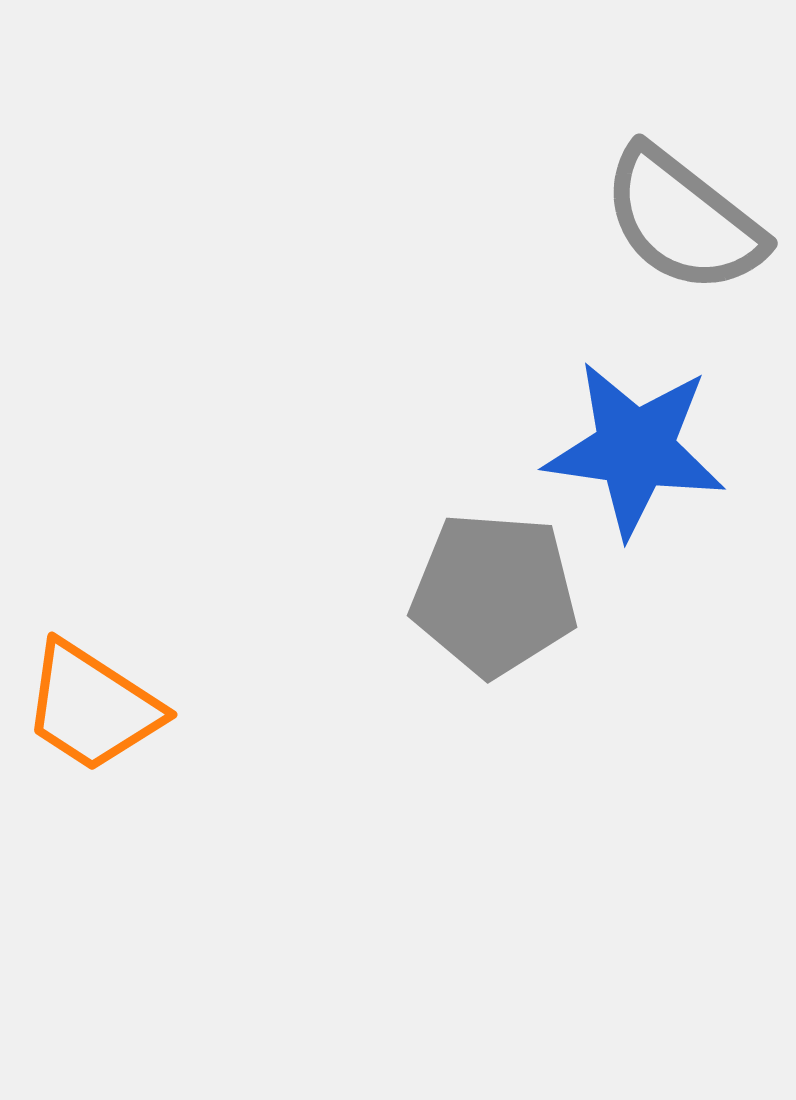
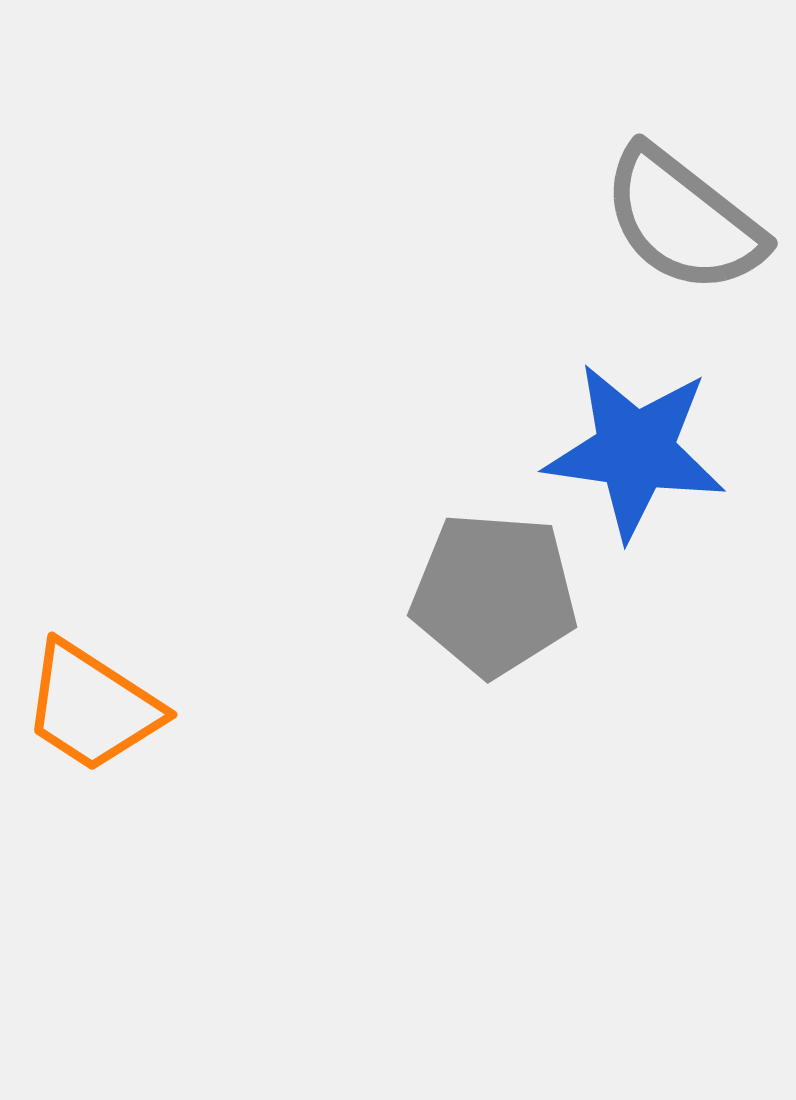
blue star: moved 2 px down
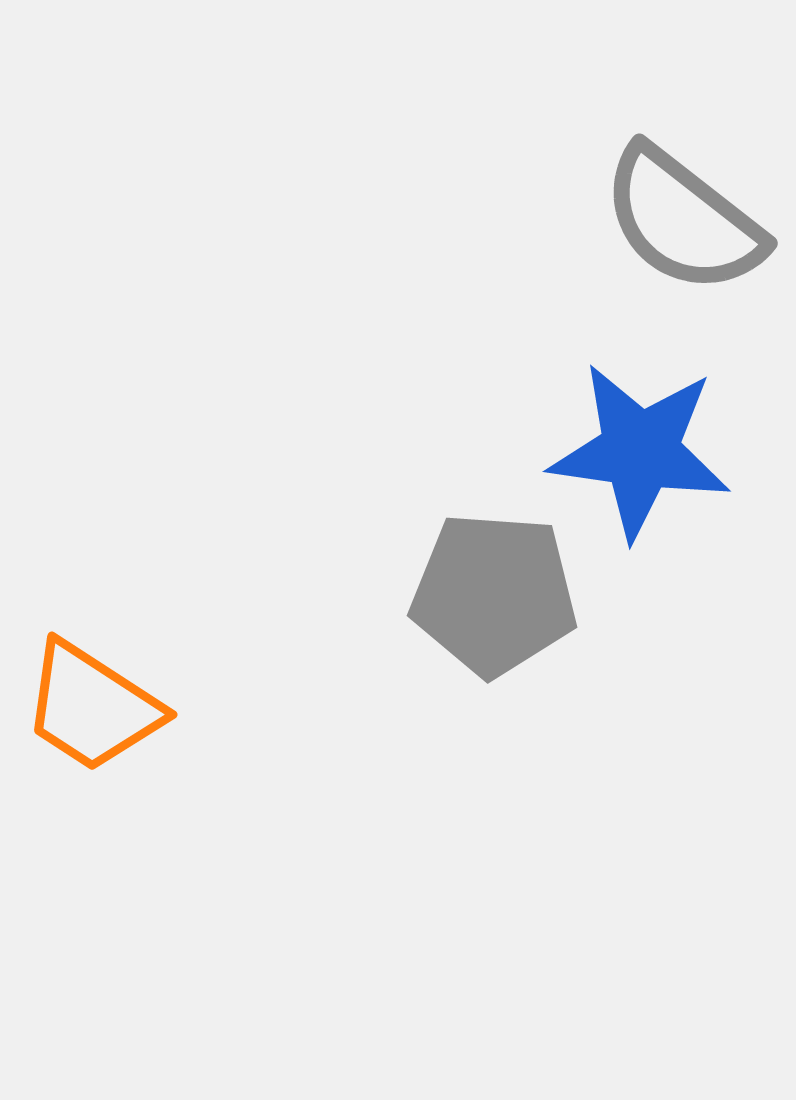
blue star: moved 5 px right
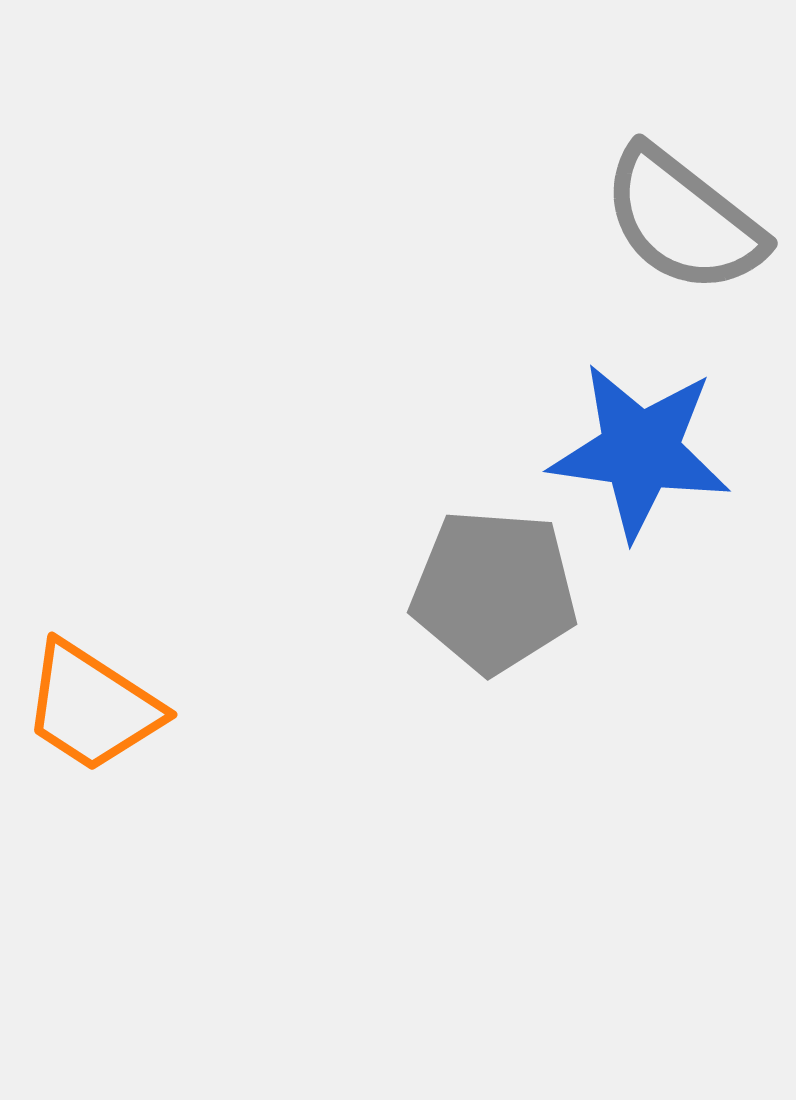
gray pentagon: moved 3 px up
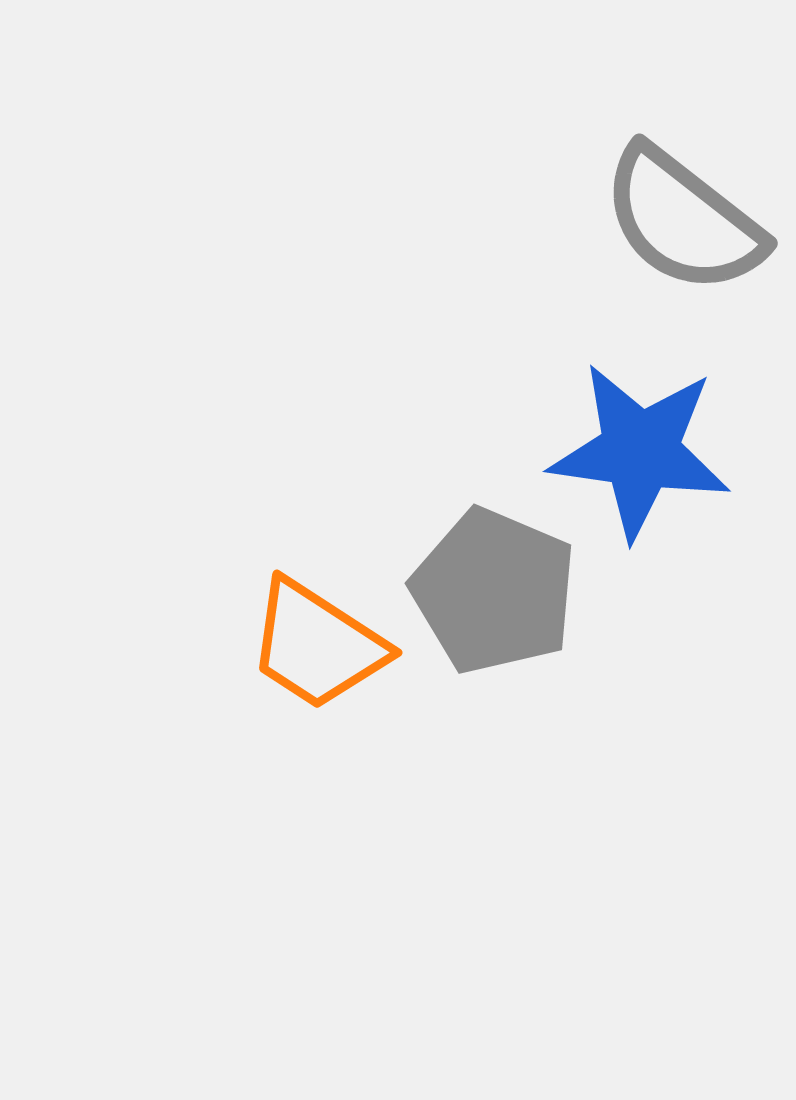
gray pentagon: rotated 19 degrees clockwise
orange trapezoid: moved 225 px right, 62 px up
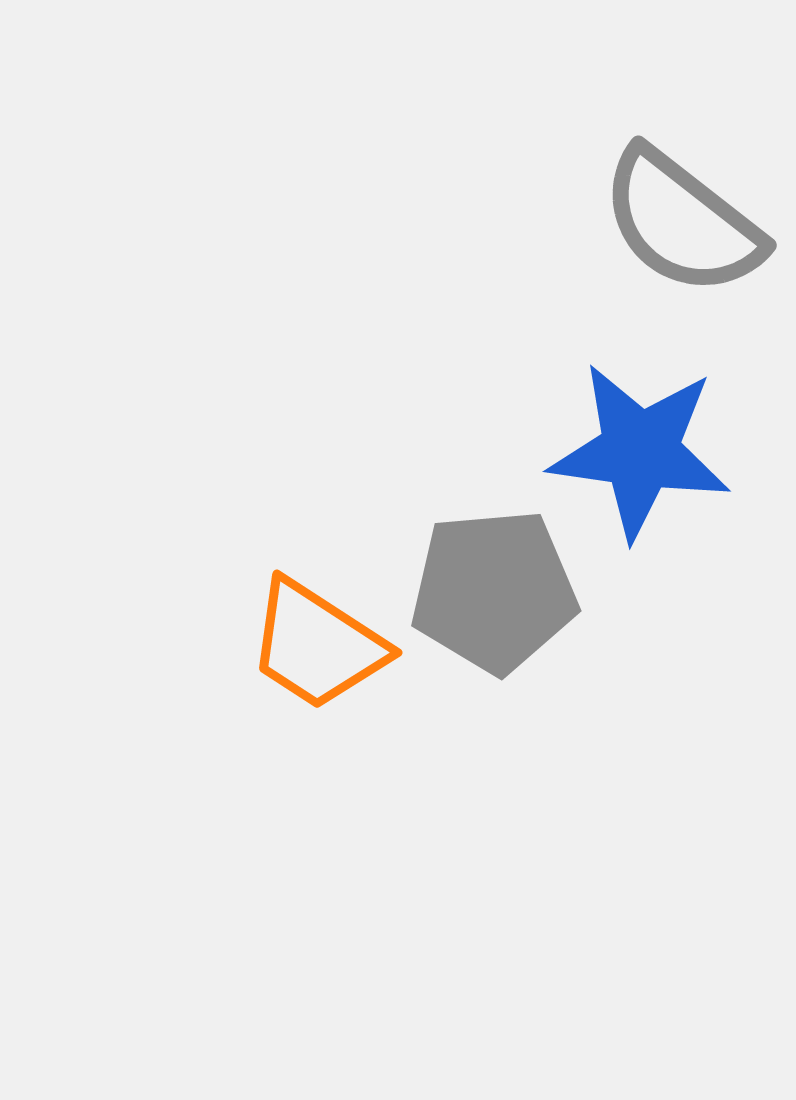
gray semicircle: moved 1 px left, 2 px down
gray pentagon: rotated 28 degrees counterclockwise
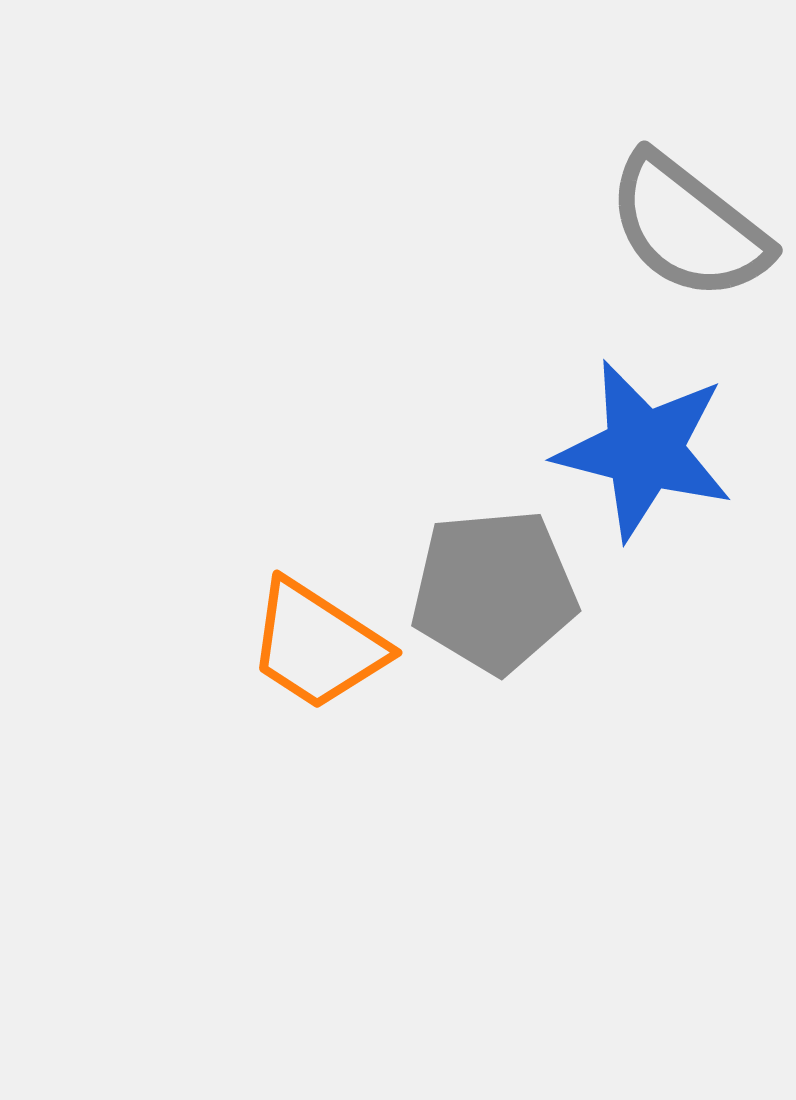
gray semicircle: moved 6 px right, 5 px down
blue star: moved 4 px right, 1 px up; rotated 6 degrees clockwise
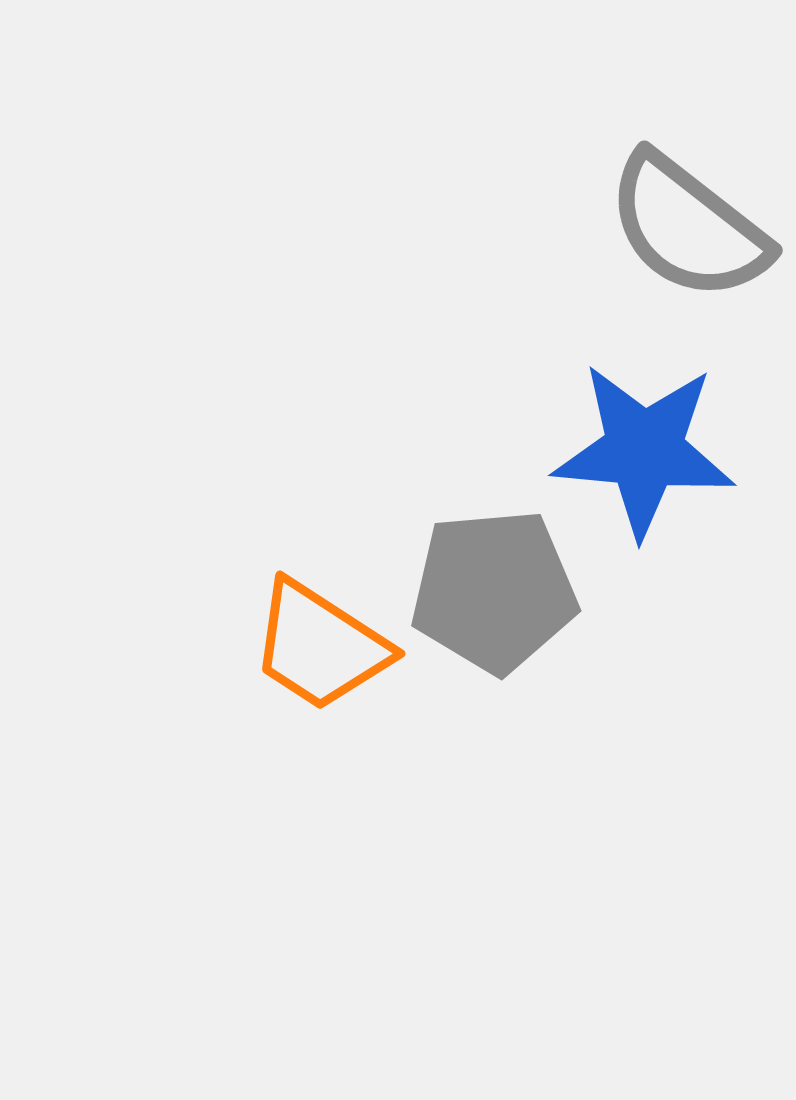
blue star: rotated 9 degrees counterclockwise
orange trapezoid: moved 3 px right, 1 px down
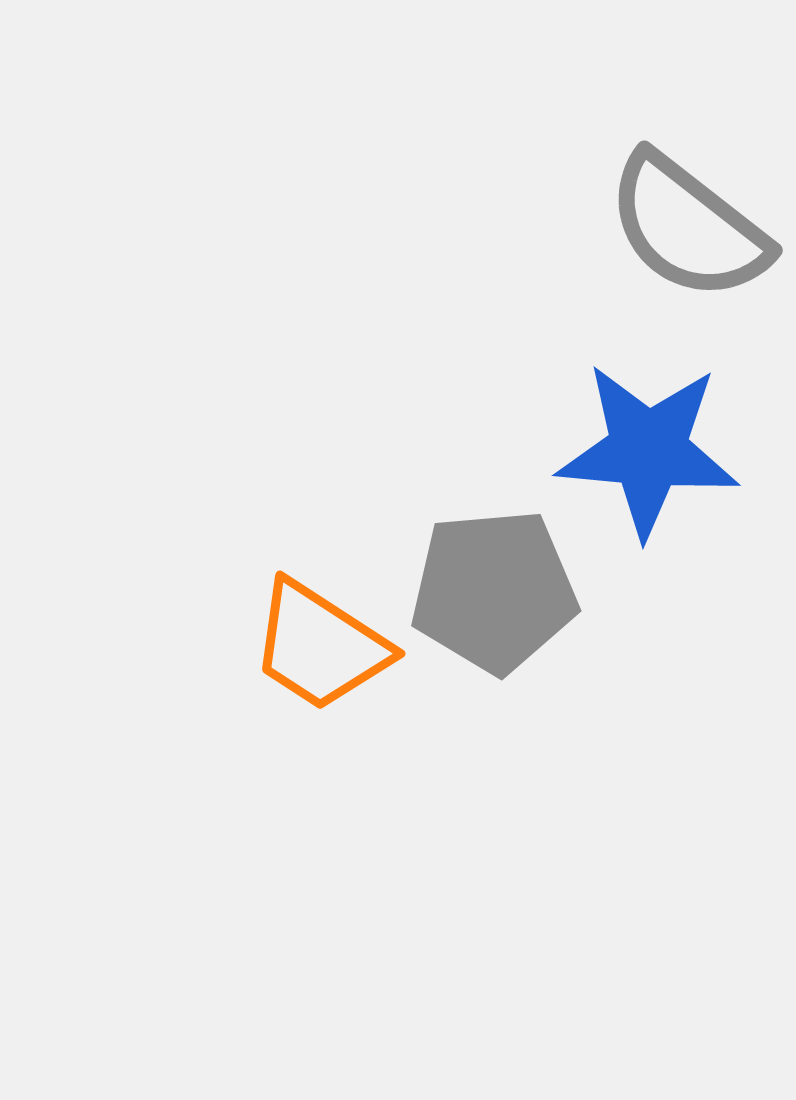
blue star: moved 4 px right
